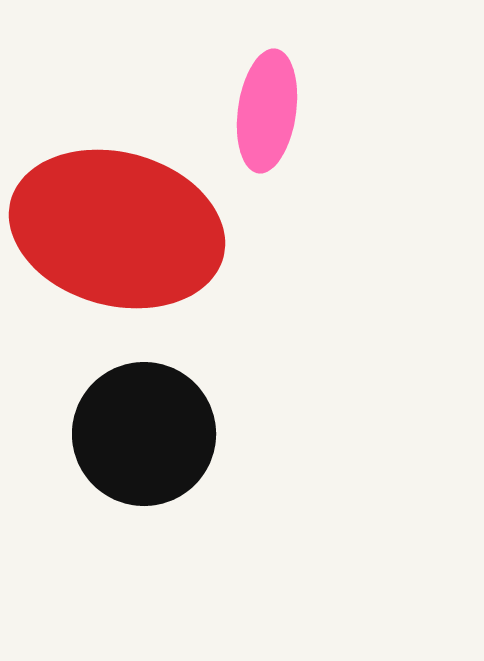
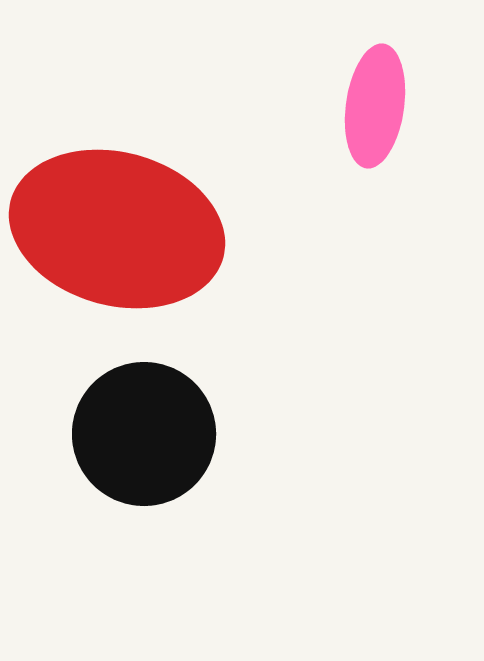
pink ellipse: moved 108 px right, 5 px up
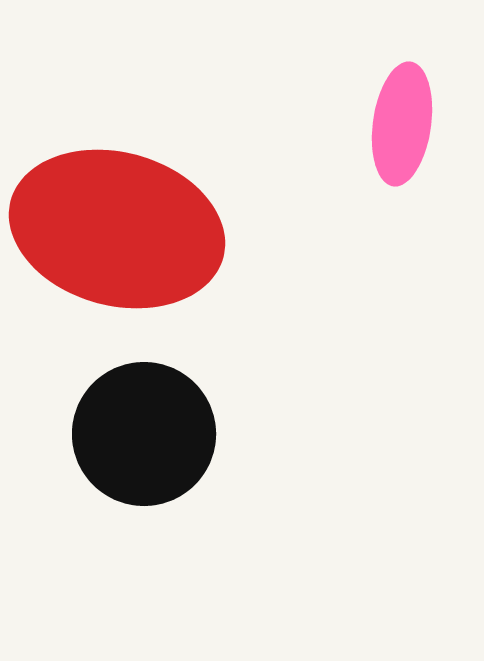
pink ellipse: moved 27 px right, 18 px down
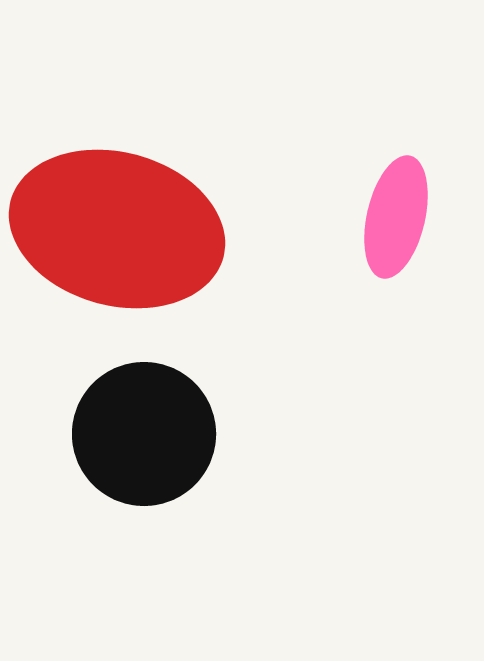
pink ellipse: moved 6 px left, 93 px down; rotated 5 degrees clockwise
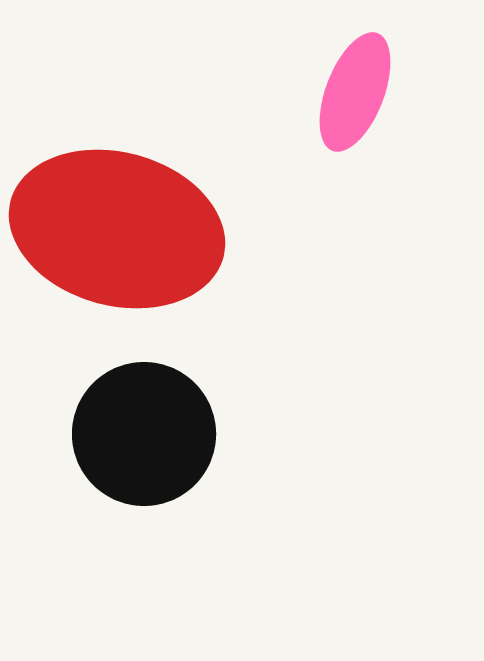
pink ellipse: moved 41 px left, 125 px up; rotated 8 degrees clockwise
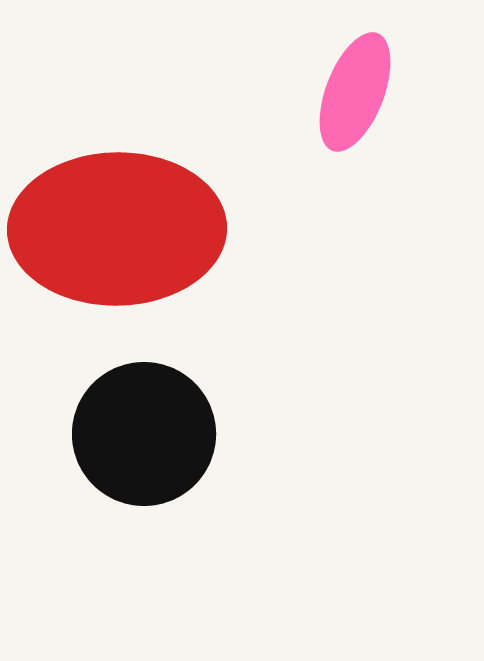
red ellipse: rotated 16 degrees counterclockwise
